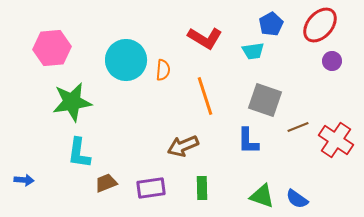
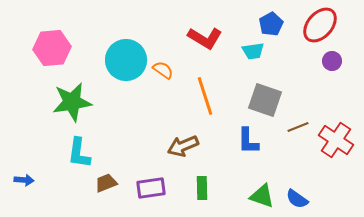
orange semicircle: rotated 60 degrees counterclockwise
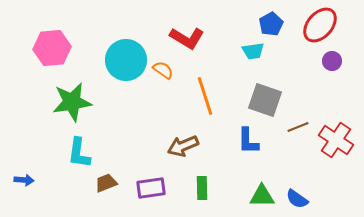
red L-shape: moved 18 px left
green triangle: rotated 20 degrees counterclockwise
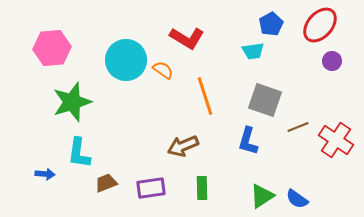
green star: rotated 9 degrees counterclockwise
blue L-shape: rotated 16 degrees clockwise
blue arrow: moved 21 px right, 6 px up
green triangle: rotated 32 degrees counterclockwise
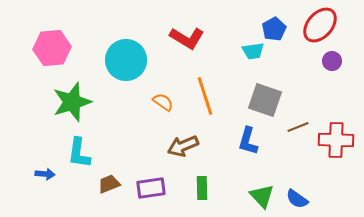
blue pentagon: moved 3 px right, 5 px down
orange semicircle: moved 32 px down
red cross: rotated 32 degrees counterclockwise
brown trapezoid: moved 3 px right, 1 px down
green triangle: rotated 40 degrees counterclockwise
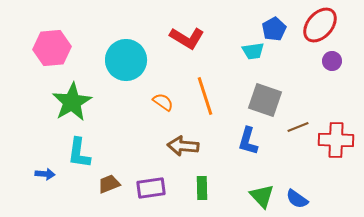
green star: rotated 12 degrees counterclockwise
brown arrow: rotated 28 degrees clockwise
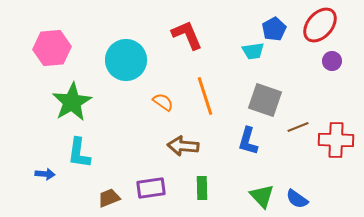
red L-shape: moved 3 px up; rotated 144 degrees counterclockwise
brown trapezoid: moved 14 px down
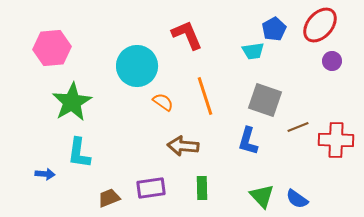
cyan circle: moved 11 px right, 6 px down
